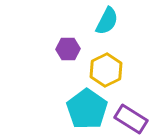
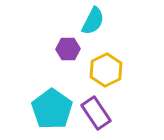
cyan semicircle: moved 14 px left
cyan pentagon: moved 35 px left
purple rectangle: moved 35 px left, 6 px up; rotated 24 degrees clockwise
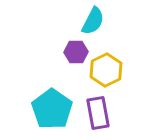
purple hexagon: moved 8 px right, 3 px down
purple rectangle: moved 2 px right; rotated 24 degrees clockwise
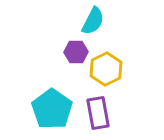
yellow hexagon: moved 1 px up
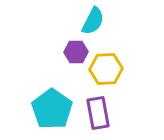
yellow hexagon: rotated 24 degrees clockwise
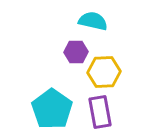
cyan semicircle: rotated 104 degrees counterclockwise
yellow hexagon: moved 2 px left, 3 px down
purple rectangle: moved 2 px right, 1 px up
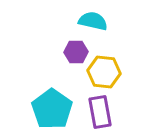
yellow hexagon: rotated 8 degrees clockwise
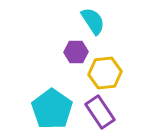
cyan semicircle: rotated 44 degrees clockwise
yellow hexagon: moved 1 px right, 1 px down; rotated 12 degrees counterclockwise
purple rectangle: rotated 24 degrees counterclockwise
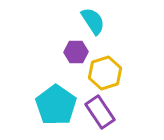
yellow hexagon: rotated 12 degrees counterclockwise
cyan pentagon: moved 4 px right, 4 px up
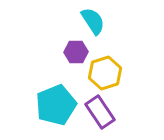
cyan pentagon: rotated 15 degrees clockwise
